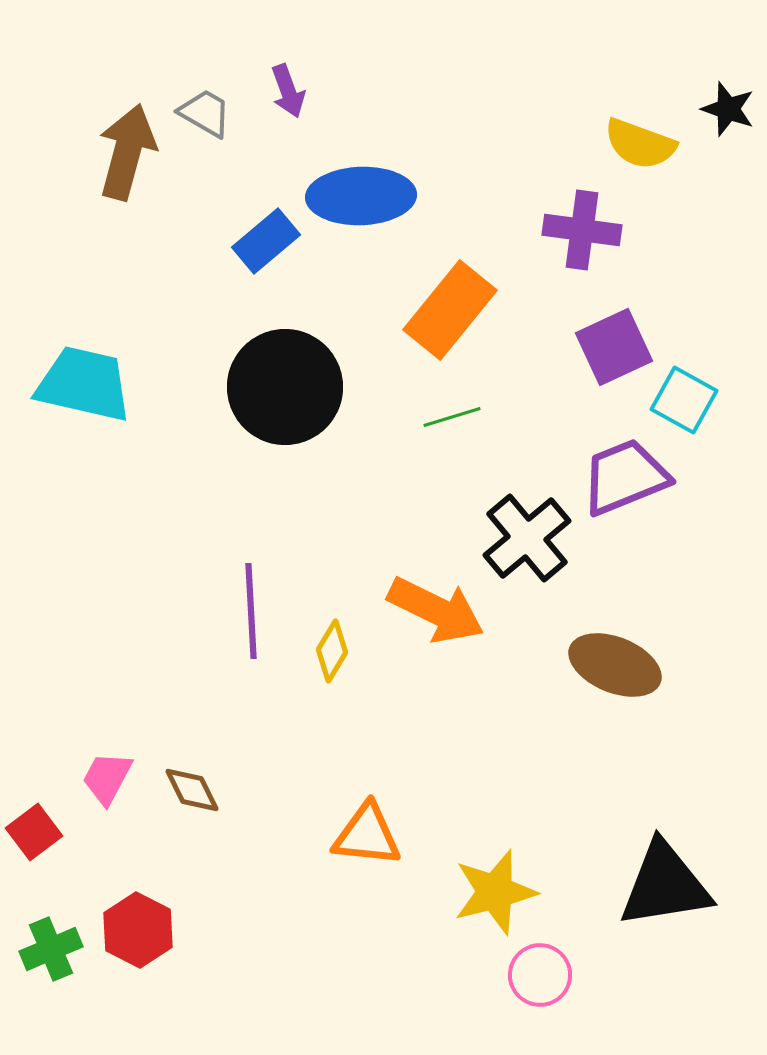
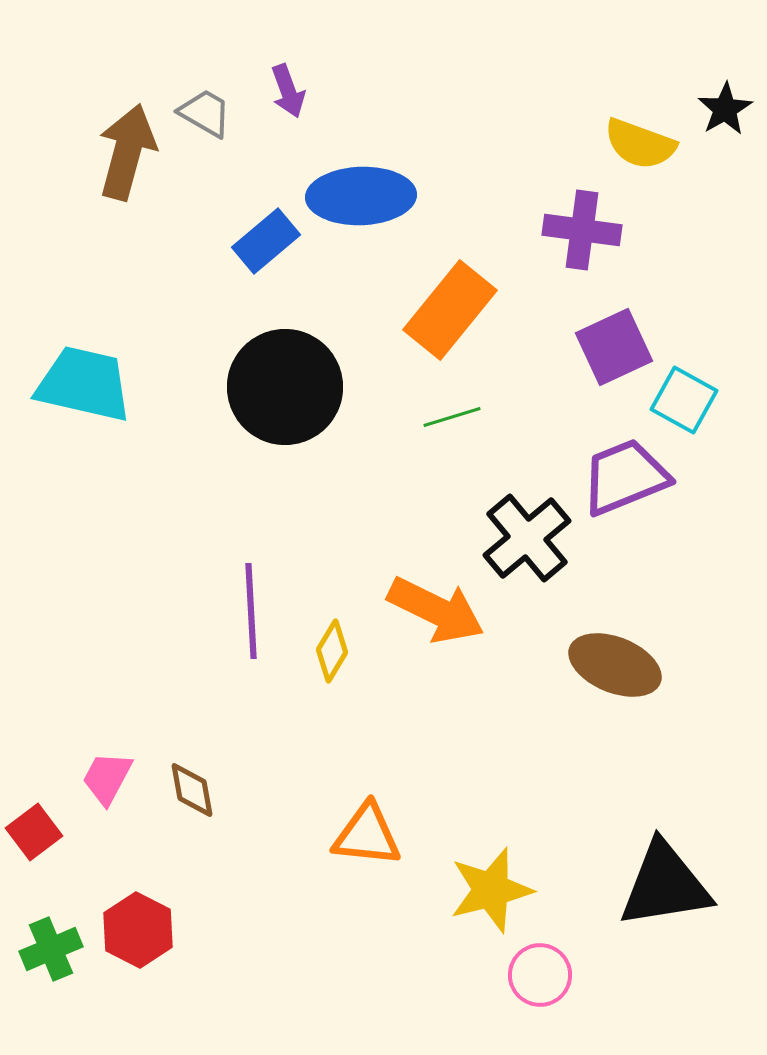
black star: moved 3 px left; rotated 22 degrees clockwise
brown diamond: rotated 16 degrees clockwise
yellow star: moved 4 px left, 2 px up
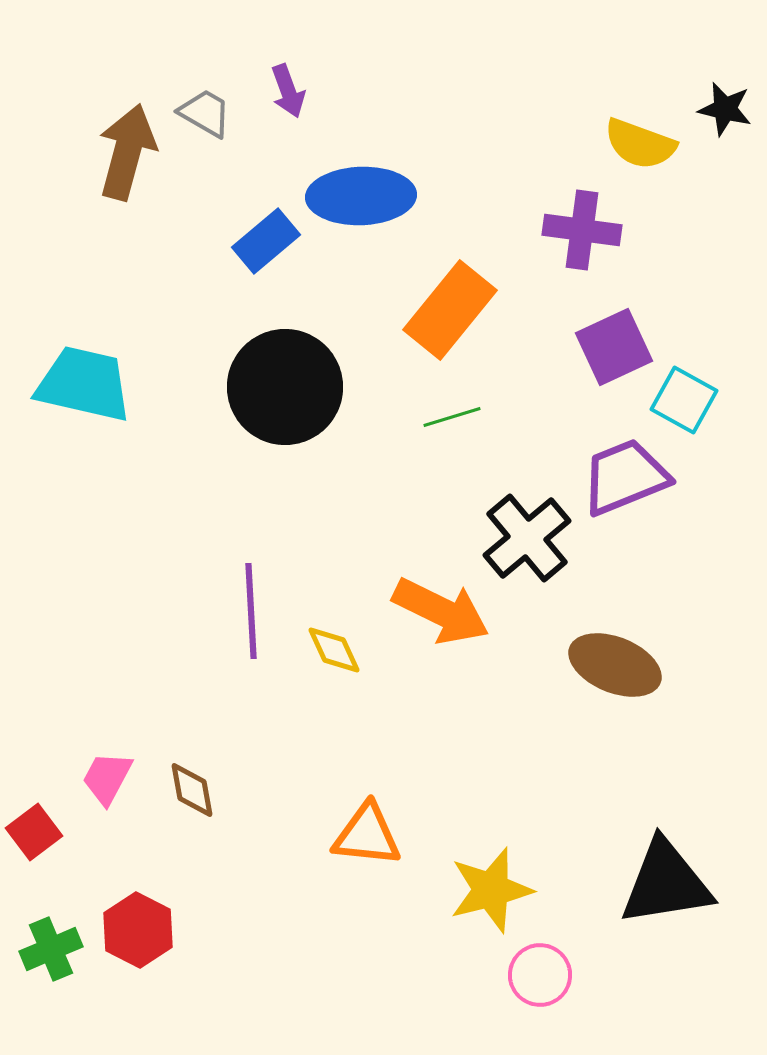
black star: rotated 28 degrees counterclockwise
orange arrow: moved 5 px right, 1 px down
yellow diamond: moved 2 px right, 1 px up; rotated 56 degrees counterclockwise
black triangle: moved 1 px right, 2 px up
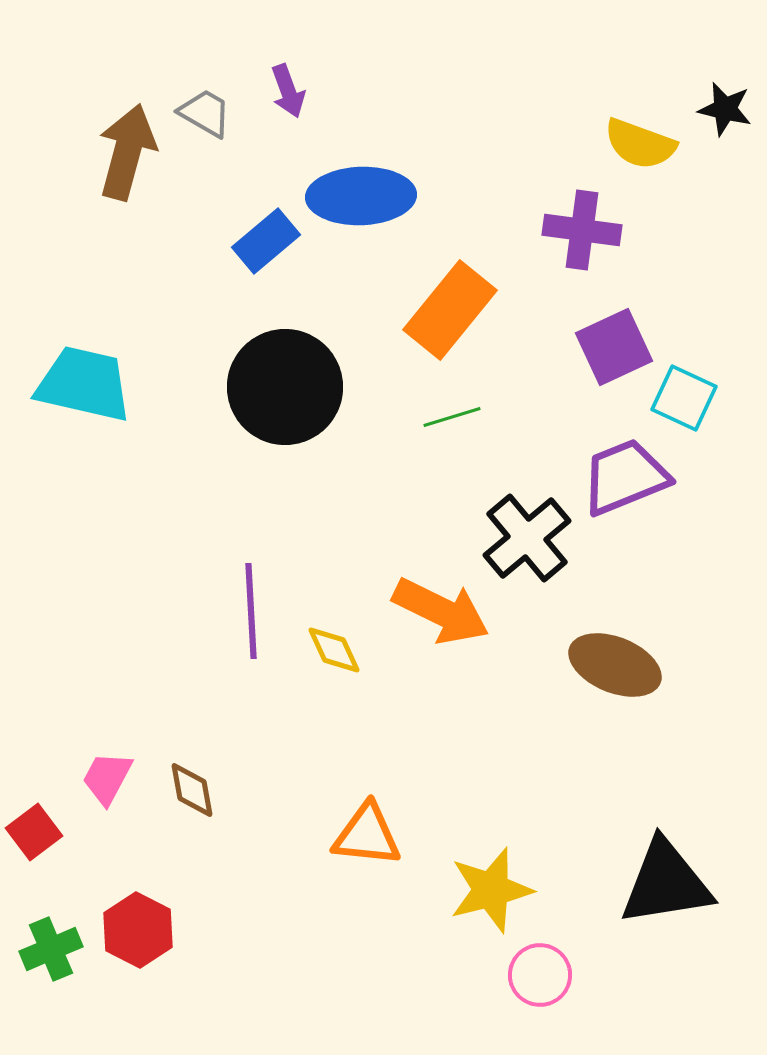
cyan square: moved 2 px up; rotated 4 degrees counterclockwise
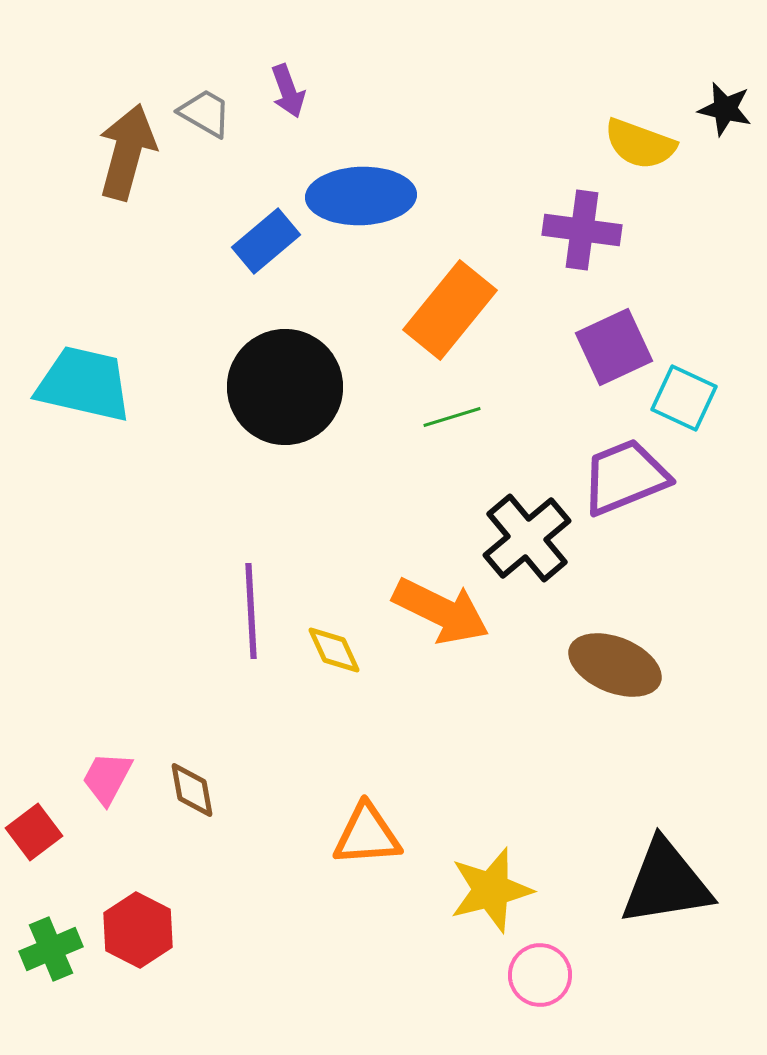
orange triangle: rotated 10 degrees counterclockwise
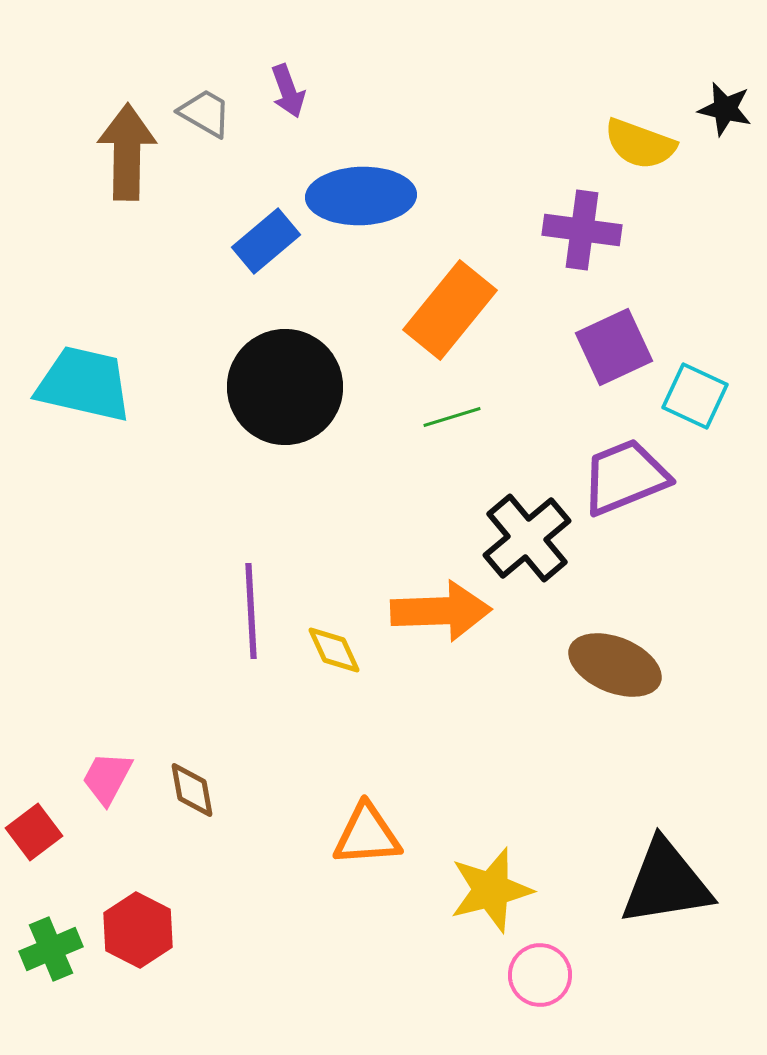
brown arrow: rotated 14 degrees counterclockwise
cyan square: moved 11 px right, 2 px up
orange arrow: rotated 28 degrees counterclockwise
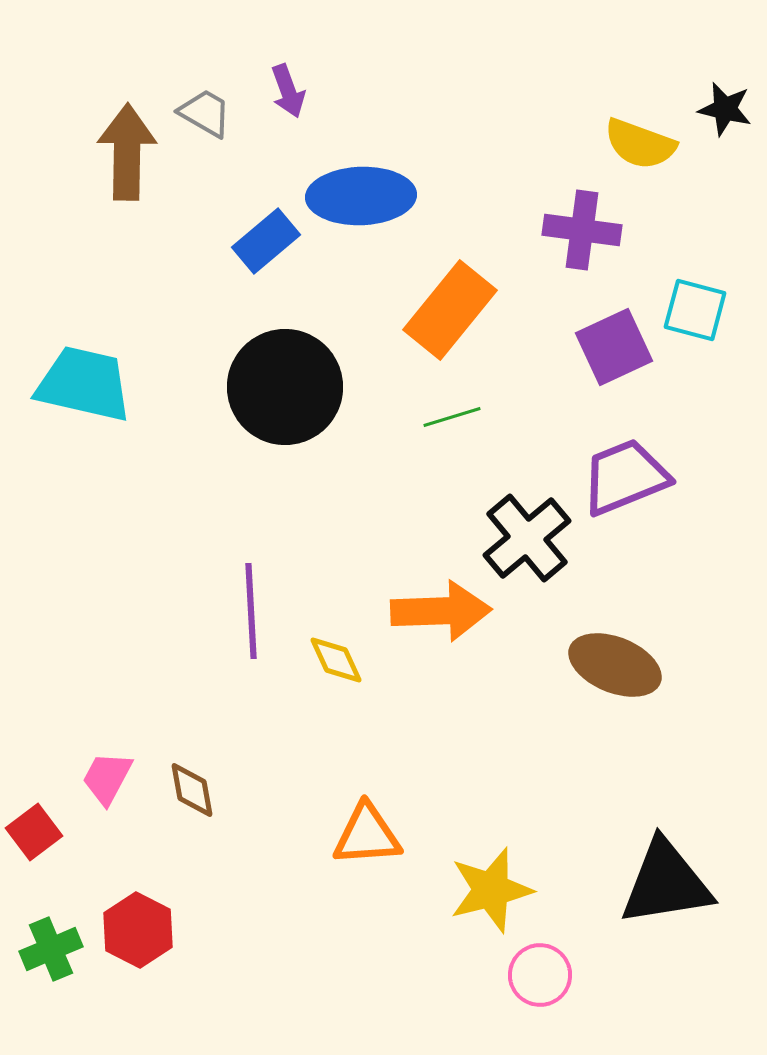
cyan square: moved 86 px up; rotated 10 degrees counterclockwise
yellow diamond: moved 2 px right, 10 px down
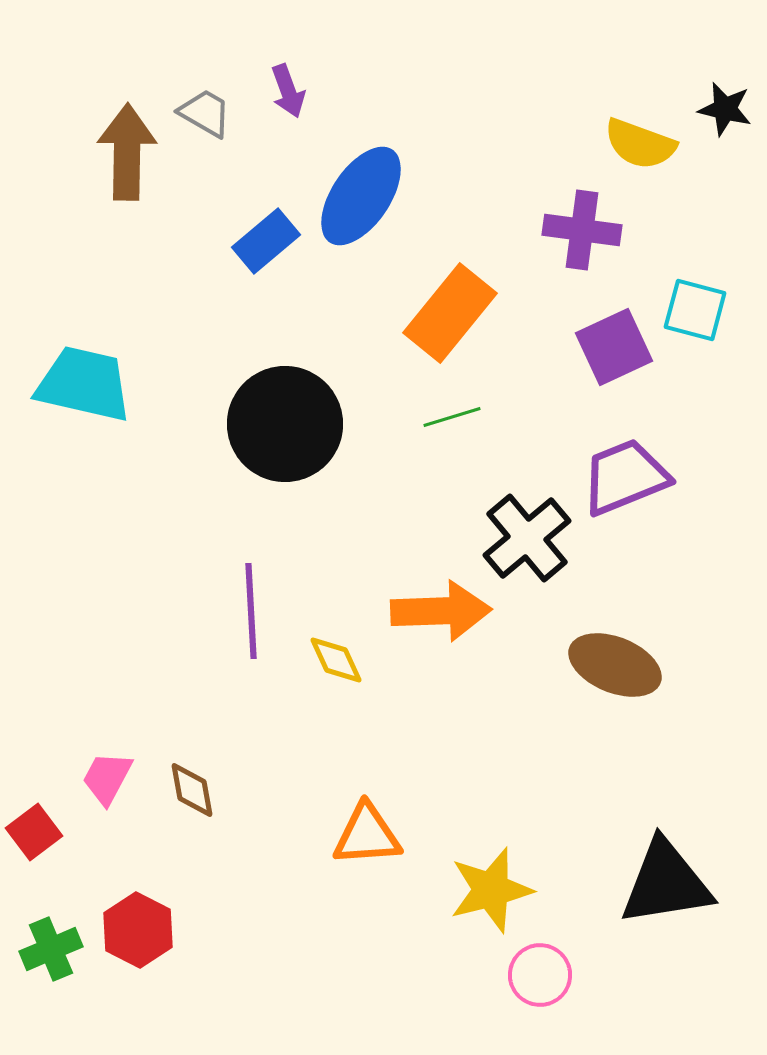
blue ellipse: rotated 54 degrees counterclockwise
orange rectangle: moved 3 px down
black circle: moved 37 px down
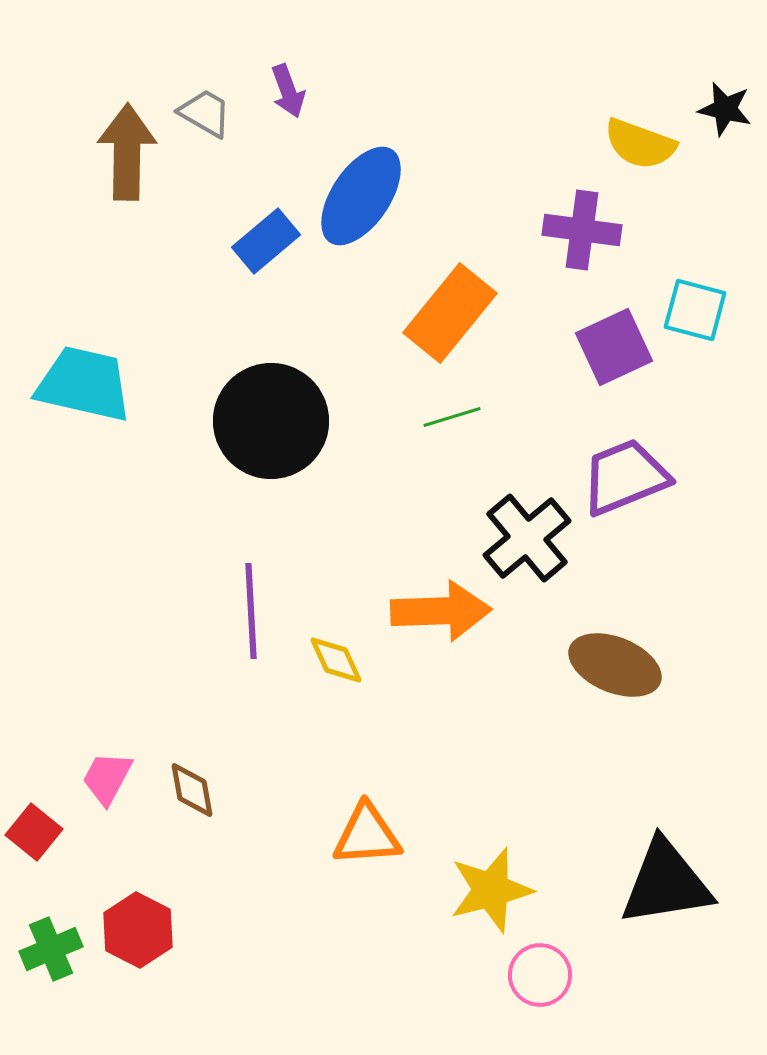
black circle: moved 14 px left, 3 px up
red square: rotated 14 degrees counterclockwise
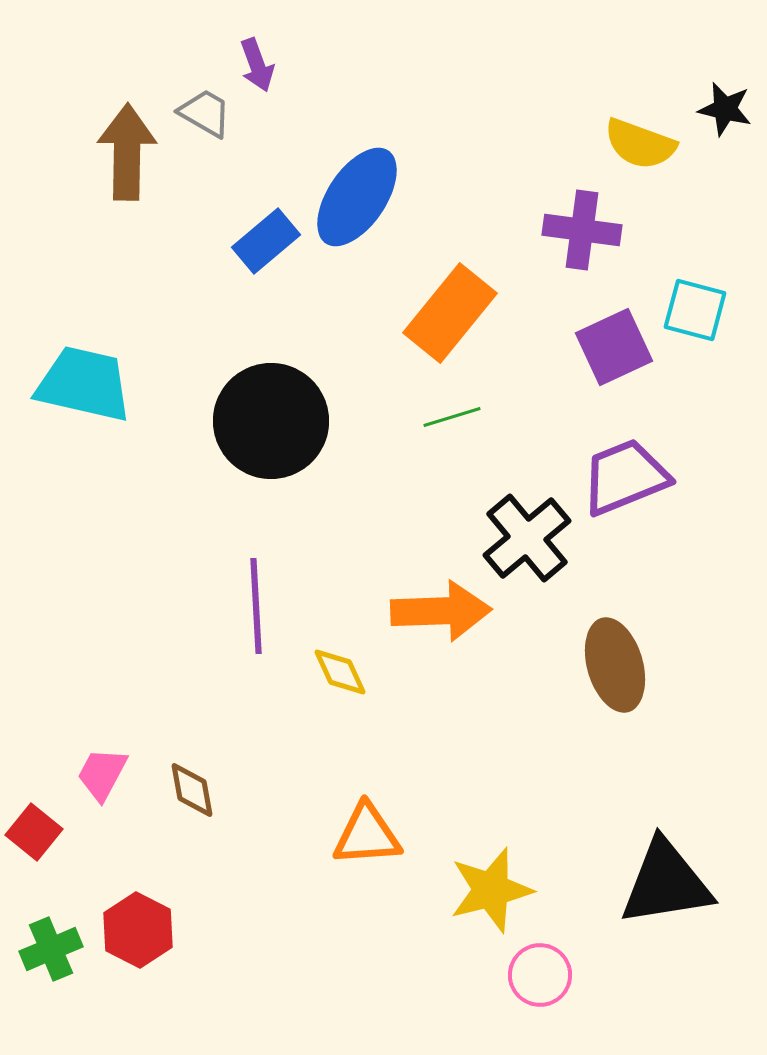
purple arrow: moved 31 px left, 26 px up
blue ellipse: moved 4 px left, 1 px down
purple line: moved 5 px right, 5 px up
yellow diamond: moved 4 px right, 12 px down
brown ellipse: rotated 52 degrees clockwise
pink trapezoid: moved 5 px left, 4 px up
